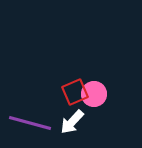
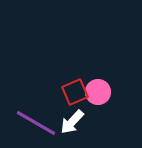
pink circle: moved 4 px right, 2 px up
purple line: moved 6 px right; rotated 15 degrees clockwise
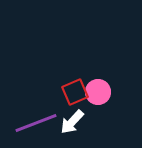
purple line: rotated 51 degrees counterclockwise
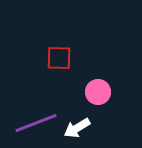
red square: moved 16 px left, 34 px up; rotated 24 degrees clockwise
white arrow: moved 5 px right, 6 px down; rotated 16 degrees clockwise
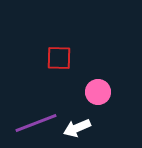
white arrow: rotated 8 degrees clockwise
